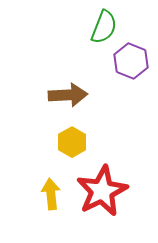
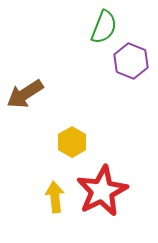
brown arrow: moved 43 px left, 1 px up; rotated 150 degrees clockwise
yellow arrow: moved 4 px right, 3 px down
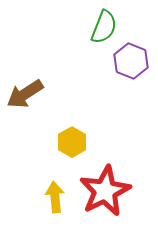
red star: moved 3 px right
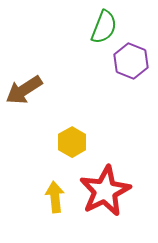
brown arrow: moved 1 px left, 4 px up
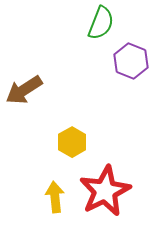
green semicircle: moved 3 px left, 4 px up
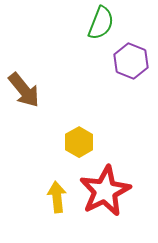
brown arrow: rotated 96 degrees counterclockwise
yellow hexagon: moved 7 px right
yellow arrow: moved 2 px right
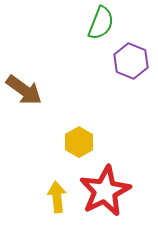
brown arrow: rotated 15 degrees counterclockwise
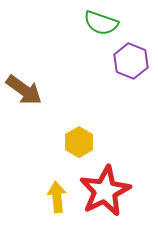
green semicircle: rotated 88 degrees clockwise
